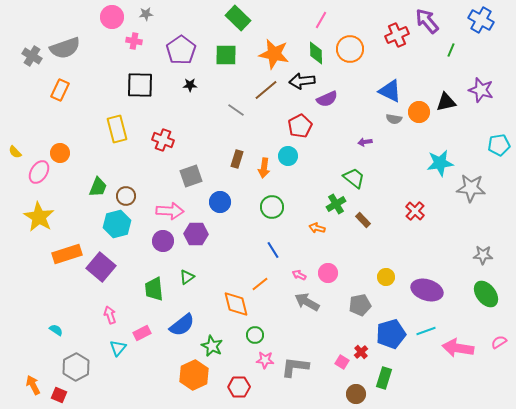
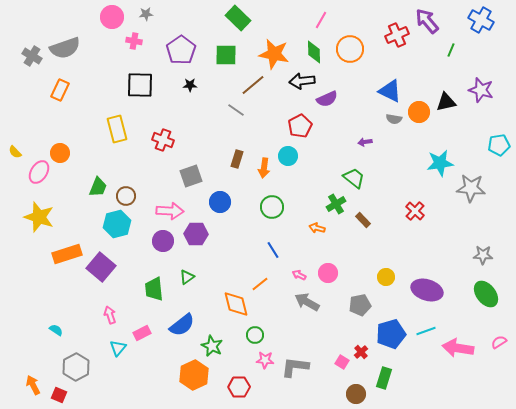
green diamond at (316, 53): moved 2 px left, 1 px up
brown line at (266, 90): moved 13 px left, 5 px up
yellow star at (39, 217): rotated 12 degrees counterclockwise
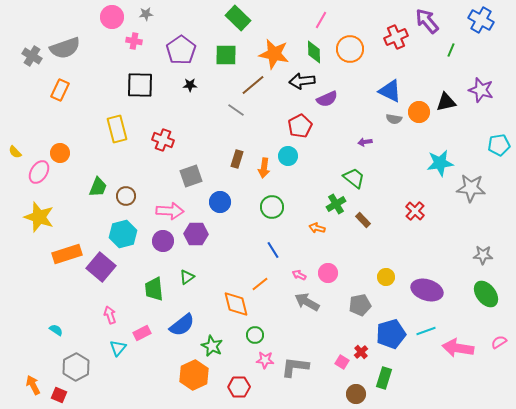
red cross at (397, 35): moved 1 px left, 2 px down
cyan hexagon at (117, 224): moved 6 px right, 10 px down
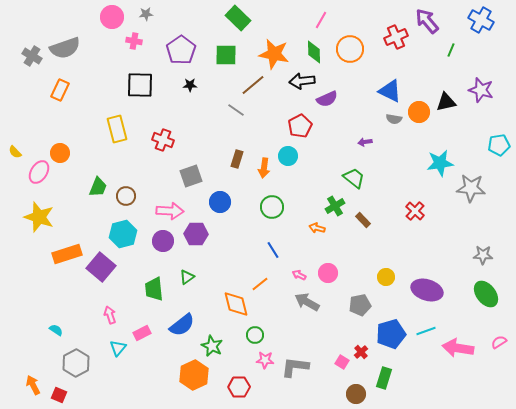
green cross at (336, 204): moved 1 px left, 2 px down
gray hexagon at (76, 367): moved 4 px up
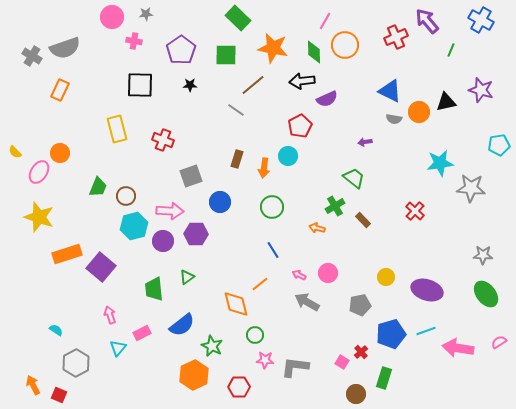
pink line at (321, 20): moved 4 px right, 1 px down
orange circle at (350, 49): moved 5 px left, 4 px up
orange star at (274, 54): moved 1 px left, 6 px up
cyan hexagon at (123, 234): moved 11 px right, 8 px up
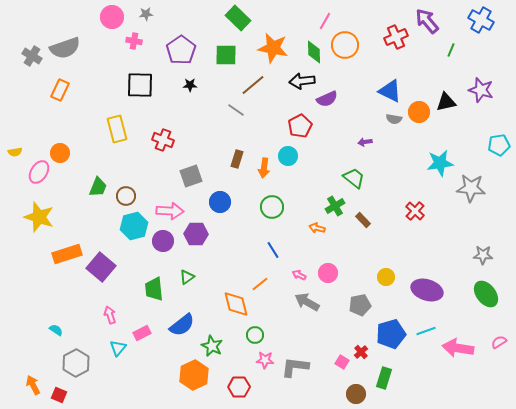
yellow semicircle at (15, 152): rotated 56 degrees counterclockwise
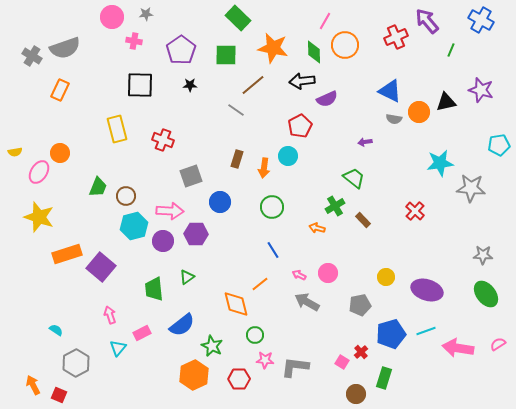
pink semicircle at (499, 342): moved 1 px left, 2 px down
red hexagon at (239, 387): moved 8 px up
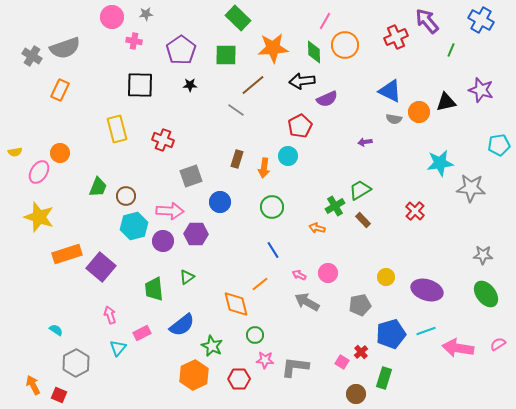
orange star at (273, 48): rotated 16 degrees counterclockwise
green trapezoid at (354, 178): moved 6 px right, 12 px down; rotated 70 degrees counterclockwise
